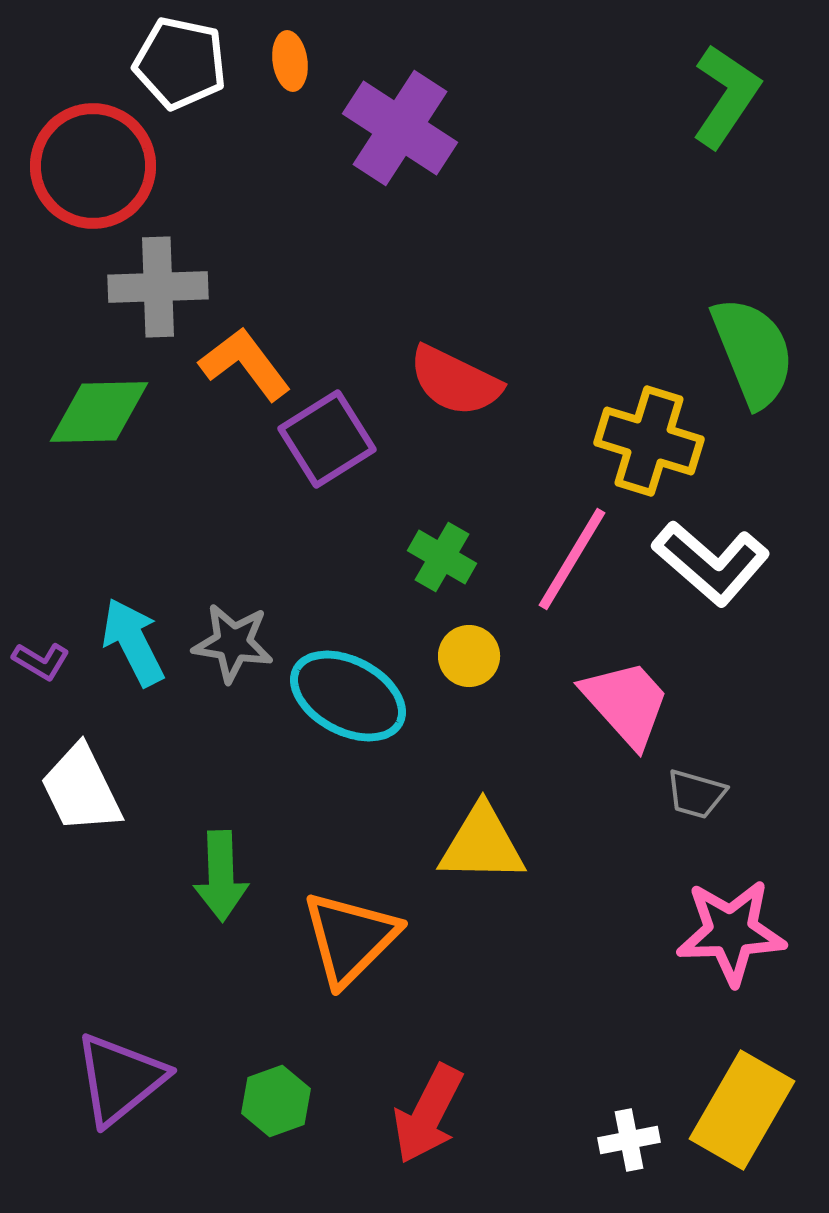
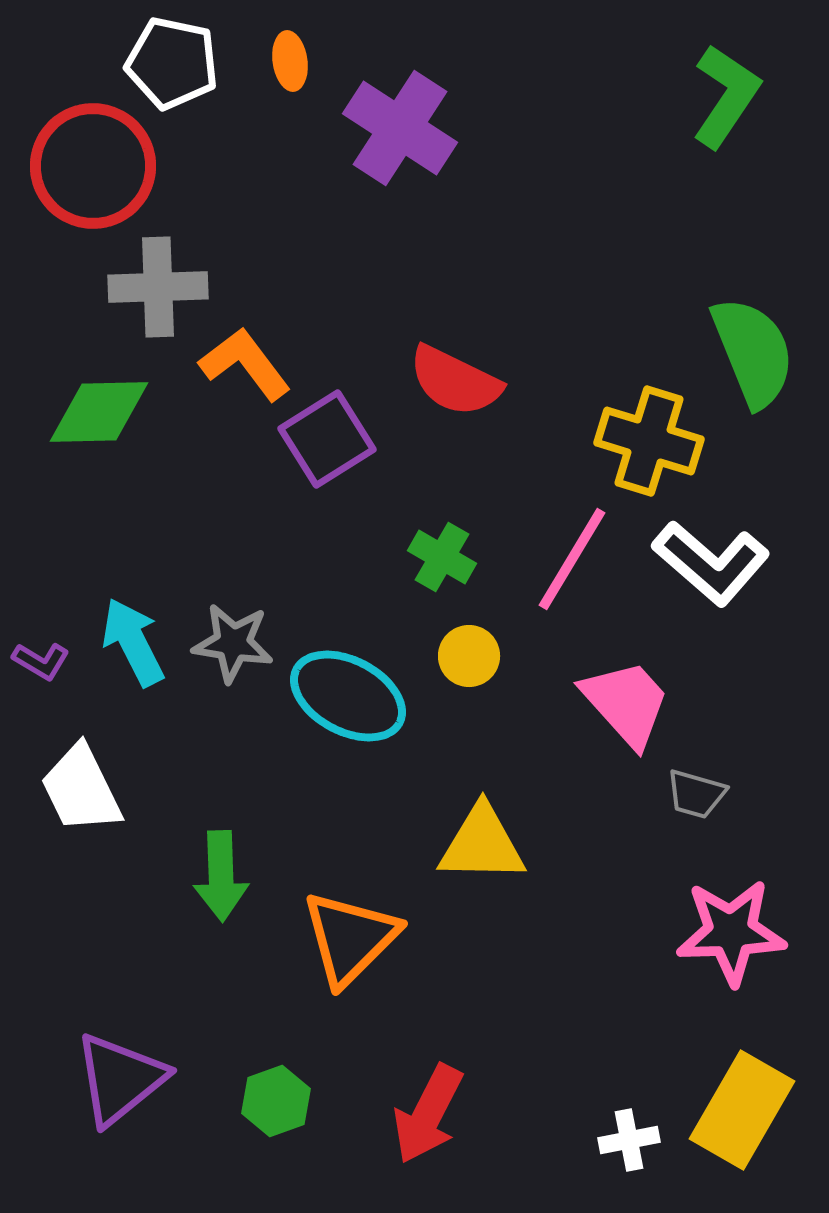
white pentagon: moved 8 px left
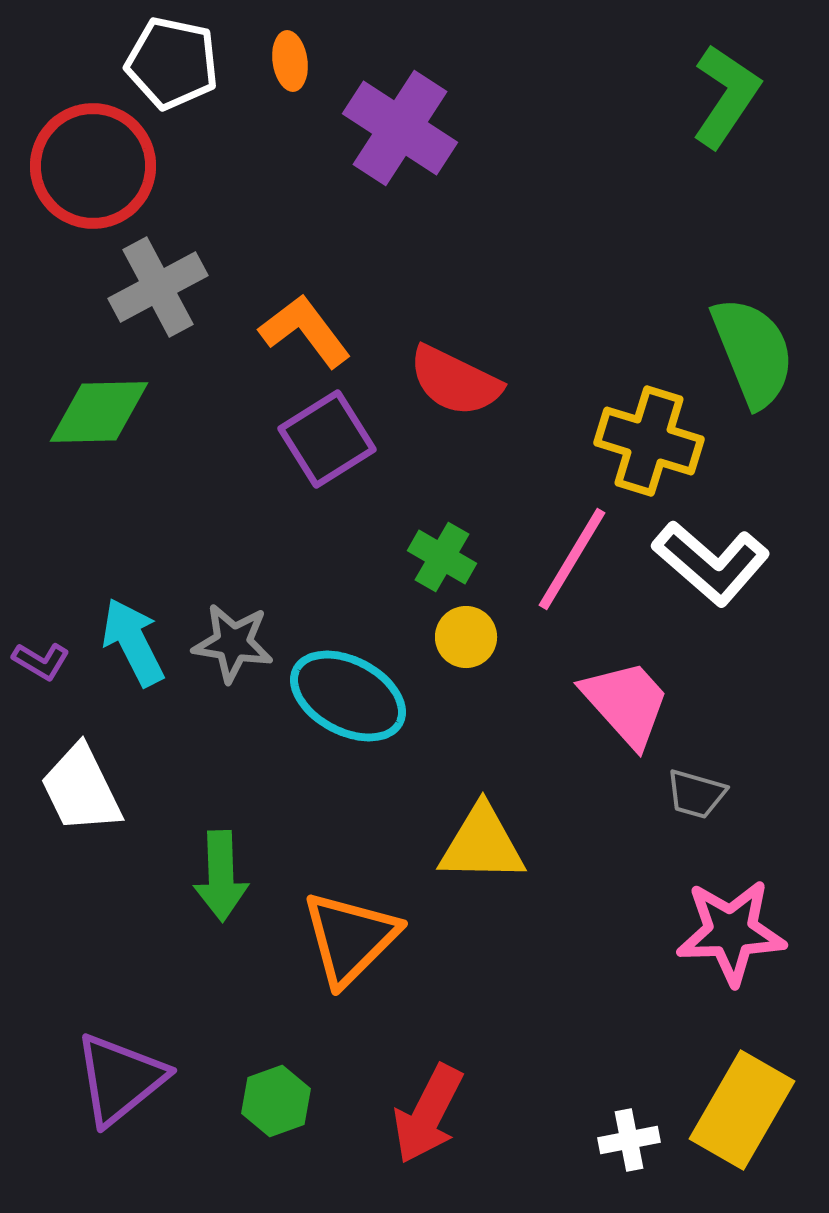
gray cross: rotated 26 degrees counterclockwise
orange L-shape: moved 60 px right, 33 px up
yellow circle: moved 3 px left, 19 px up
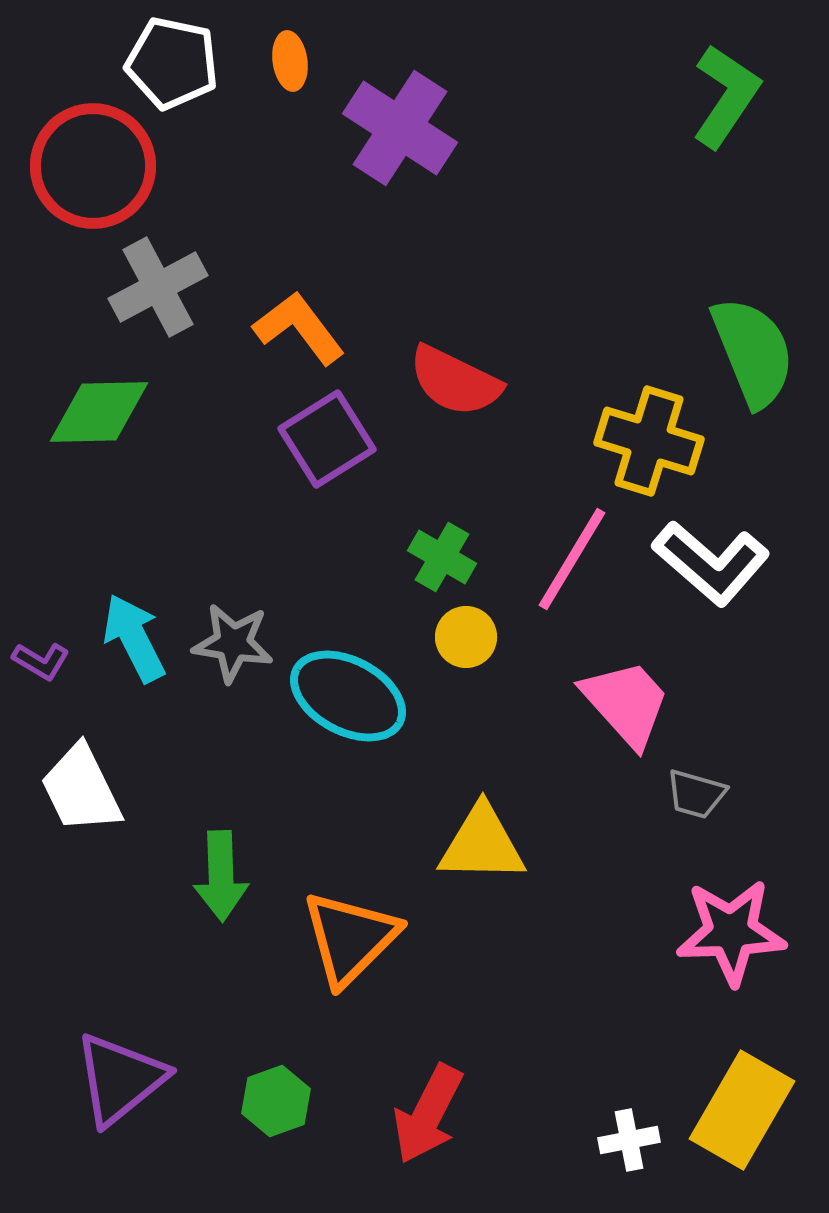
orange L-shape: moved 6 px left, 3 px up
cyan arrow: moved 1 px right, 4 px up
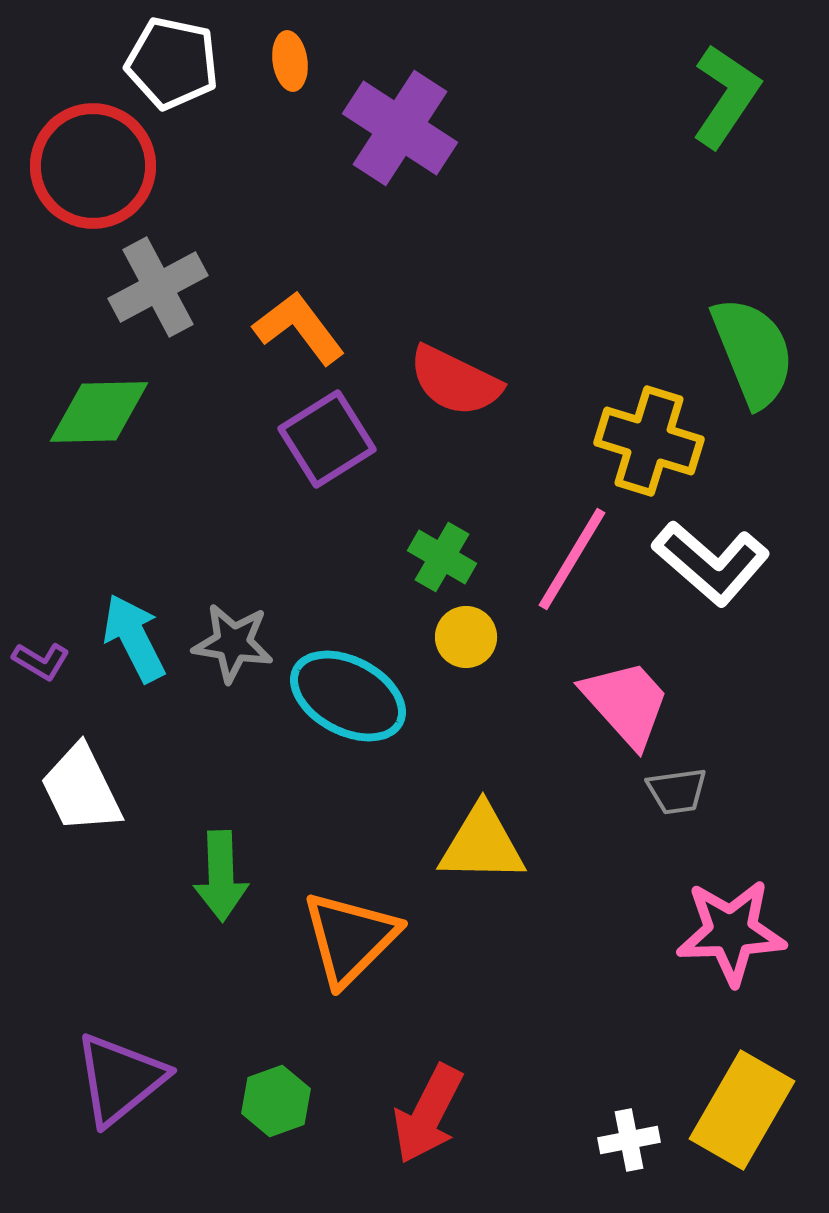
gray trapezoid: moved 19 px left, 3 px up; rotated 24 degrees counterclockwise
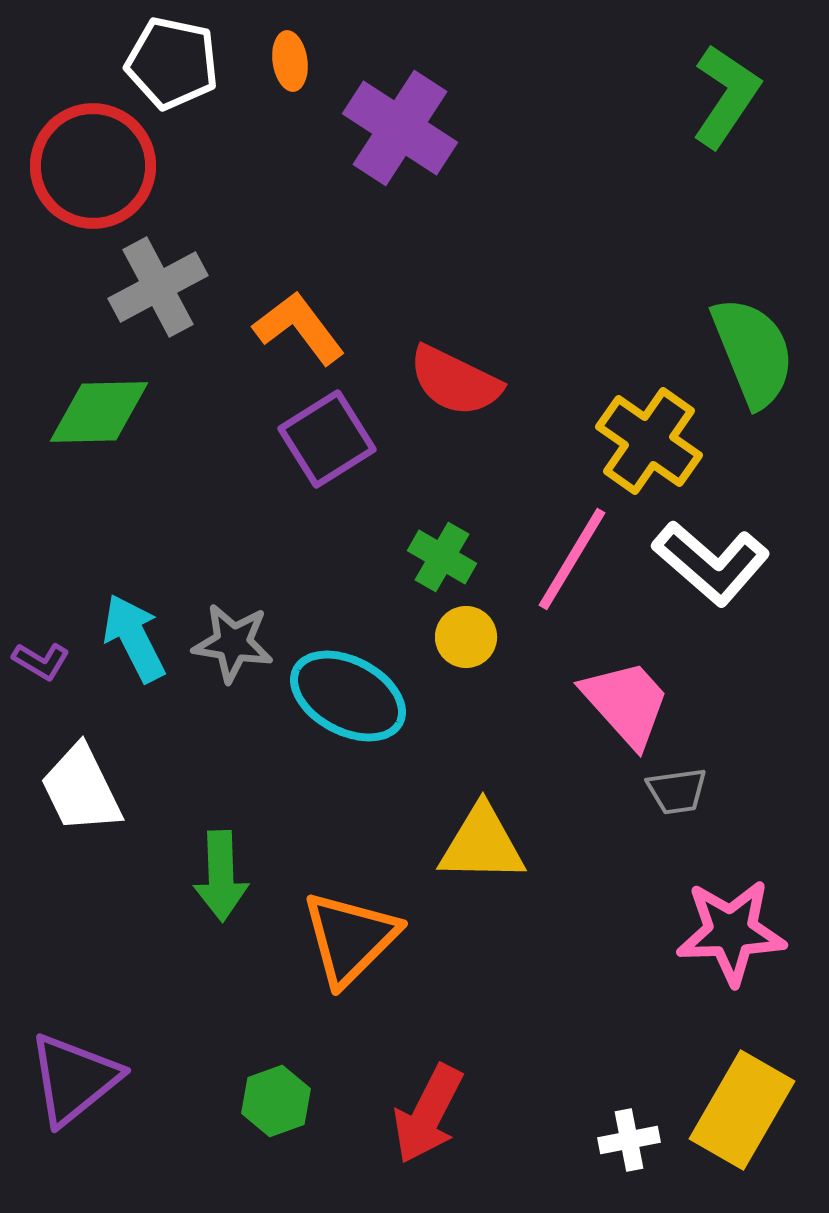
yellow cross: rotated 18 degrees clockwise
purple triangle: moved 46 px left
